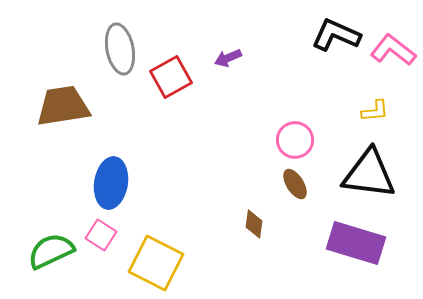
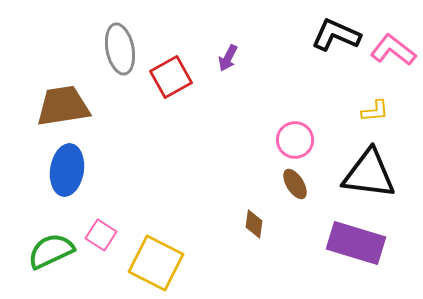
purple arrow: rotated 40 degrees counterclockwise
blue ellipse: moved 44 px left, 13 px up
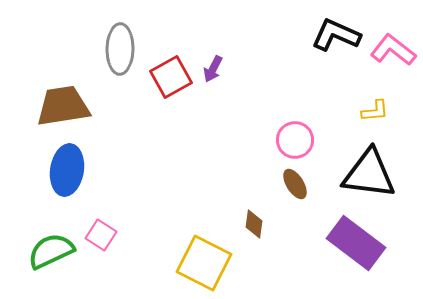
gray ellipse: rotated 12 degrees clockwise
purple arrow: moved 15 px left, 11 px down
purple rectangle: rotated 20 degrees clockwise
yellow square: moved 48 px right
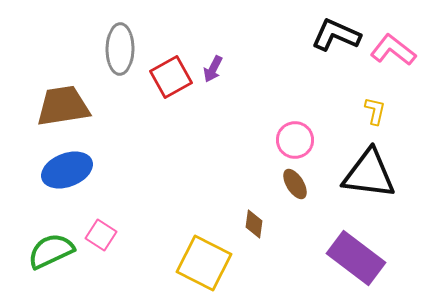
yellow L-shape: rotated 72 degrees counterclockwise
blue ellipse: rotated 60 degrees clockwise
purple rectangle: moved 15 px down
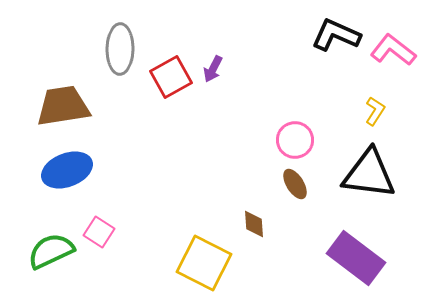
yellow L-shape: rotated 20 degrees clockwise
brown diamond: rotated 12 degrees counterclockwise
pink square: moved 2 px left, 3 px up
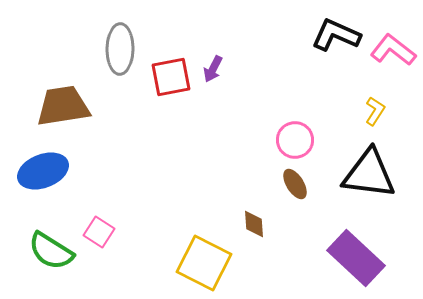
red square: rotated 18 degrees clockwise
blue ellipse: moved 24 px left, 1 px down
green semicircle: rotated 123 degrees counterclockwise
purple rectangle: rotated 6 degrees clockwise
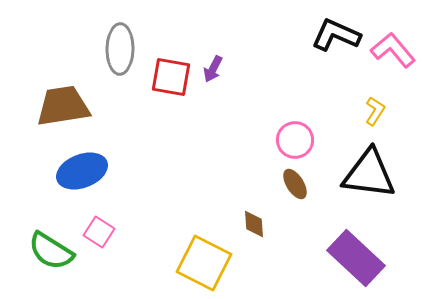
pink L-shape: rotated 12 degrees clockwise
red square: rotated 21 degrees clockwise
blue ellipse: moved 39 px right
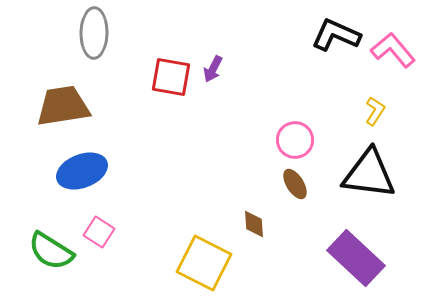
gray ellipse: moved 26 px left, 16 px up
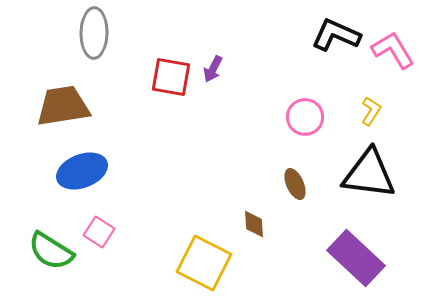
pink L-shape: rotated 9 degrees clockwise
yellow L-shape: moved 4 px left
pink circle: moved 10 px right, 23 px up
brown ellipse: rotated 8 degrees clockwise
